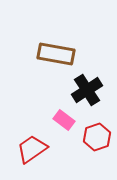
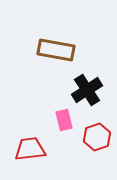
brown rectangle: moved 4 px up
pink rectangle: rotated 40 degrees clockwise
red trapezoid: moved 2 px left; rotated 28 degrees clockwise
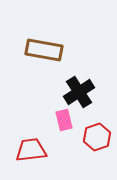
brown rectangle: moved 12 px left
black cross: moved 8 px left, 2 px down
red trapezoid: moved 1 px right, 1 px down
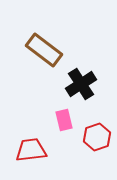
brown rectangle: rotated 27 degrees clockwise
black cross: moved 2 px right, 8 px up
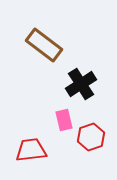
brown rectangle: moved 5 px up
red hexagon: moved 6 px left
